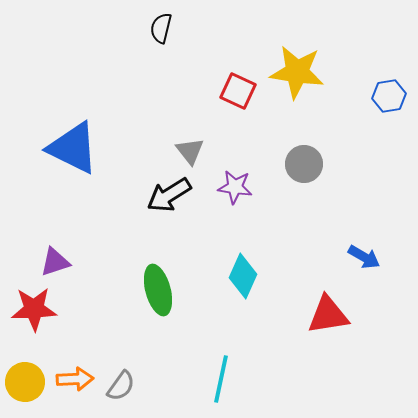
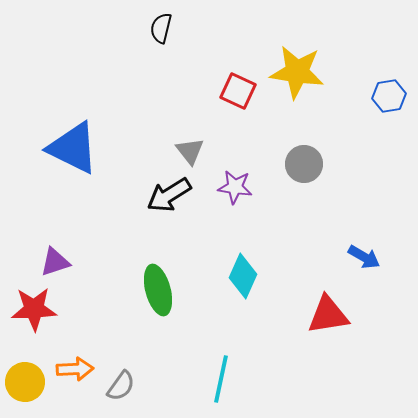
orange arrow: moved 10 px up
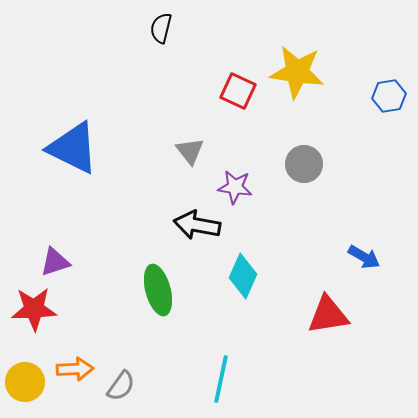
black arrow: moved 28 px right, 30 px down; rotated 42 degrees clockwise
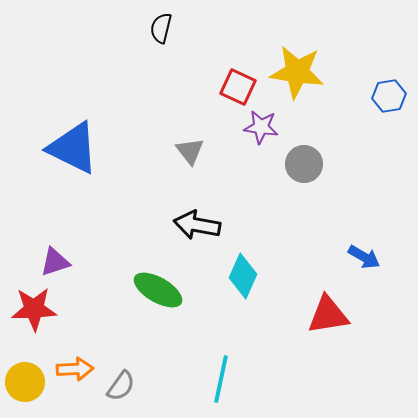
red square: moved 4 px up
purple star: moved 26 px right, 60 px up
green ellipse: rotated 45 degrees counterclockwise
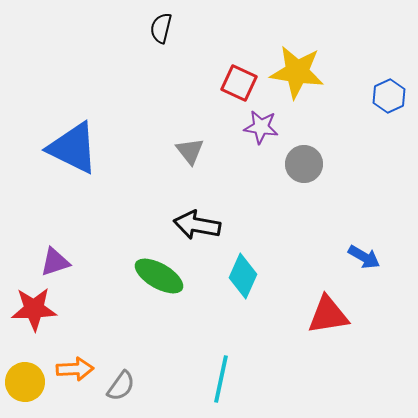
red square: moved 1 px right, 4 px up
blue hexagon: rotated 16 degrees counterclockwise
green ellipse: moved 1 px right, 14 px up
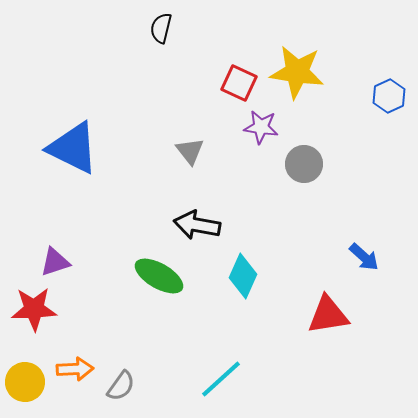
blue arrow: rotated 12 degrees clockwise
cyan line: rotated 36 degrees clockwise
